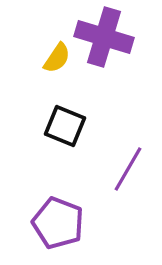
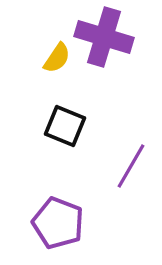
purple line: moved 3 px right, 3 px up
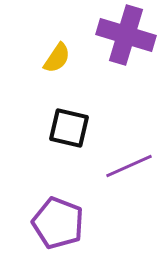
purple cross: moved 22 px right, 2 px up
black square: moved 4 px right, 2 px down; rotated 9 degrees counterclockwise
purple line: moved 2 px left; rotated 36 degrees clockwise
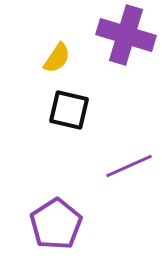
black square: moved 18 px up
purple pentagon: moved 2 px left, 1 px down; rotated 18 degrees clockwise
